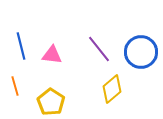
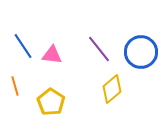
blue line: moved 2 px right; rotated 20 degrees counterclockwise
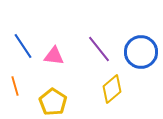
pink triangle: moved 2 px right, 1 px down
yellow pentagon: moved 2 px right
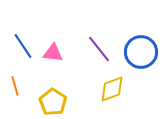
pink triangle: moved 1 px left, 3 px up
yellow diamond: rotated 20 degrees clockwise
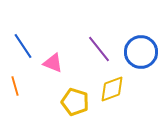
pink triangle: moved 10 px down; rotated 15 degrees clockwise
yellow pentagon: moved 22 px right; rotated 16 degrees counterclockwise
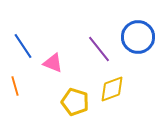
blue circle: moved 3 px left, 15 px up
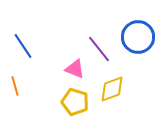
pink triangle: moved 22 px right, 6 px down
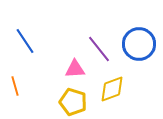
blue circle: moved 1 px right, 7 px down
blue line: moved 2 px right, 5 px up
pink triangle: rotated 25 degrees counterclockwise
yellow pentagon: moved 2 px left
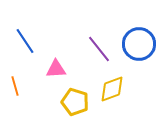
pink triangle: moved 19 px left
yellow pentagon: moved 2 px right
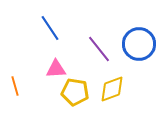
blue line: moved 25 px right, 13 px up
yellow pentagon: moved 10 px up; rotated 8 degrees counterclockwise
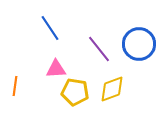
orange line: rotated 24 degrees clockwise
